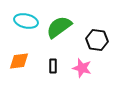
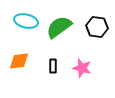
black hexagon: moved 13 px up
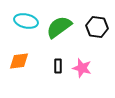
black rectangle: moved 5 px right
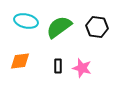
orange diamond: moved 1 px right
